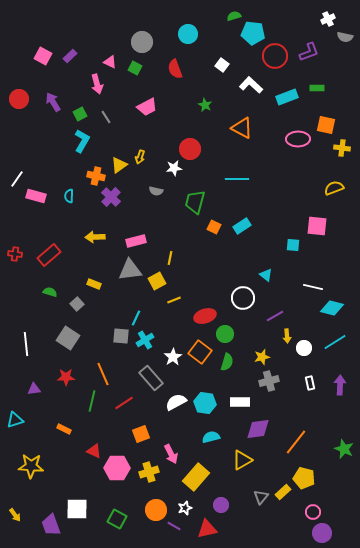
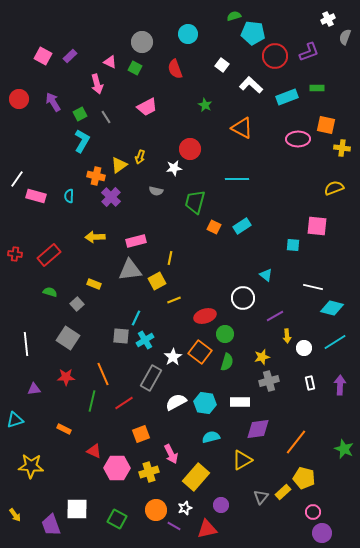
gray semicircle at (345, 37): rotated 98 degrees clockwise
gray rectangle at (151, 378): rotated 70 degrees clockwise
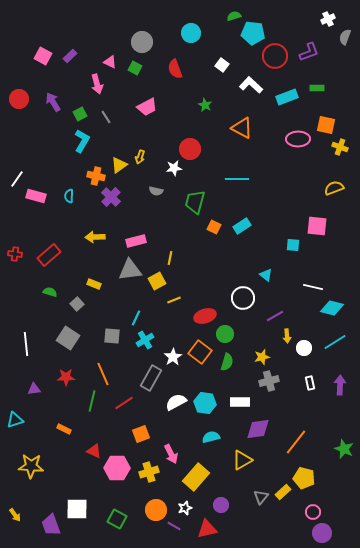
cyan circle at (188, 34): moved 3 px right, 1 px up
yellow cross at (342, 148): moved 2 px left, 1 px up; rotated 14 degrees clockwise
gray square at (121, 336): moved 9 px left
